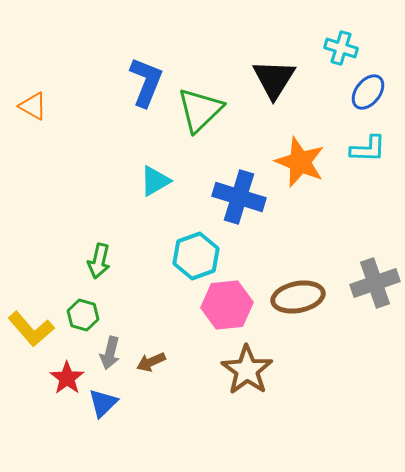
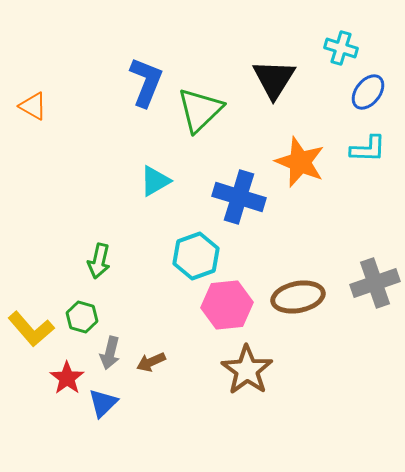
green hexagon: moved 1 px left, 2 px down
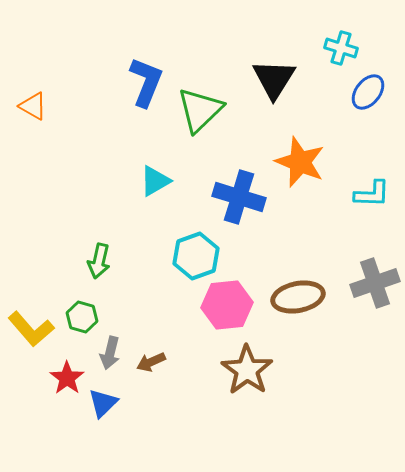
cyan L-shape: moved 4 px right, 45 px down
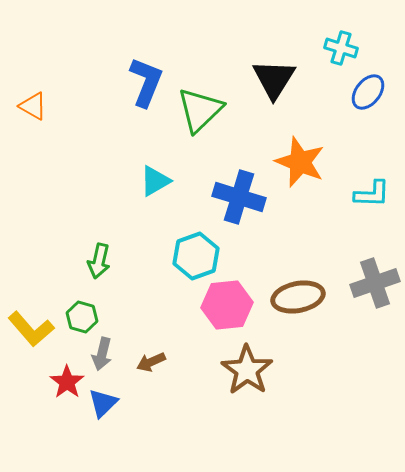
gray arrow: moved 8 px left, 1 px down
red star: moved 4 px down
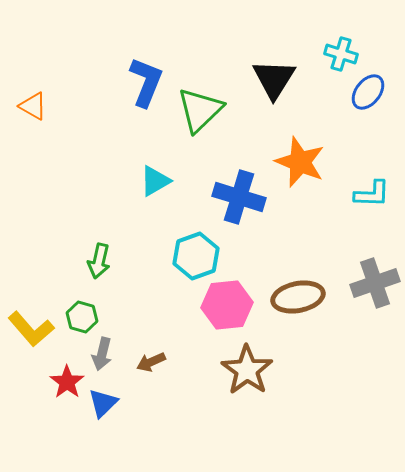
cyan cross: moved 6 px down
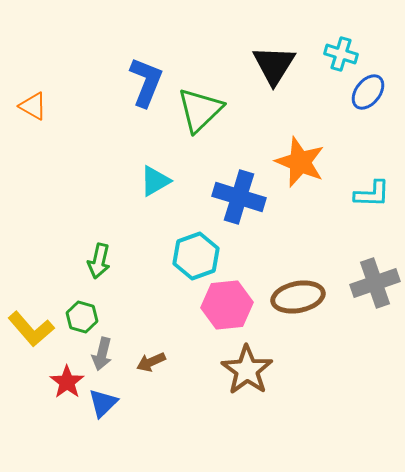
black triangle: moved 14 px up
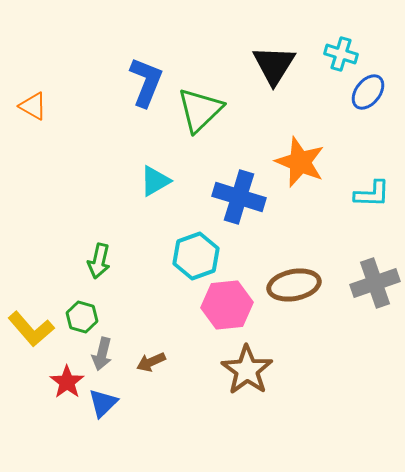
brown ellipse: moved 4 px left, 12 px up
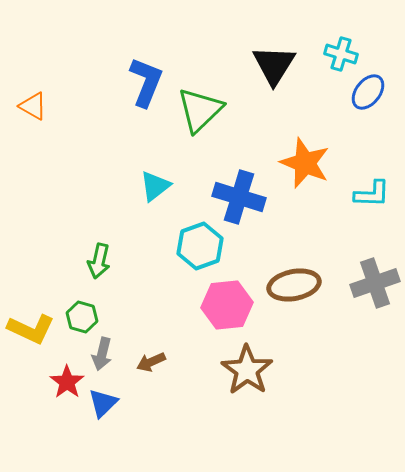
orange star: moved 5 px right, 1 px down
cyan triangle: moved 5 px down; rotated 8 degrees counterclockwise
cyan hexagon: moved 4 px right, 10 px up
yellow L-shape: rotated 24 degrees counterclockwise
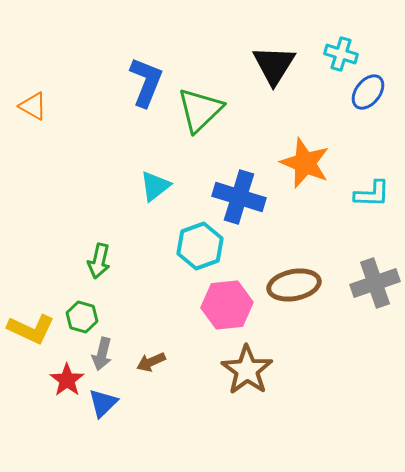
red star: moved 2 px up
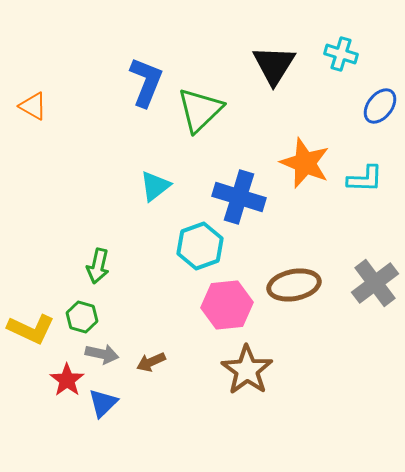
blue ellipse: moved 12 px right, 14 px down
cyan L-shape: moved 7 px left, 15 px up
green arrow: moved 1 px left, 5 px down
gray cross: rotated 18 degrees counterclockwise
gray arrow: rotated 92 degrees counterclockwise
